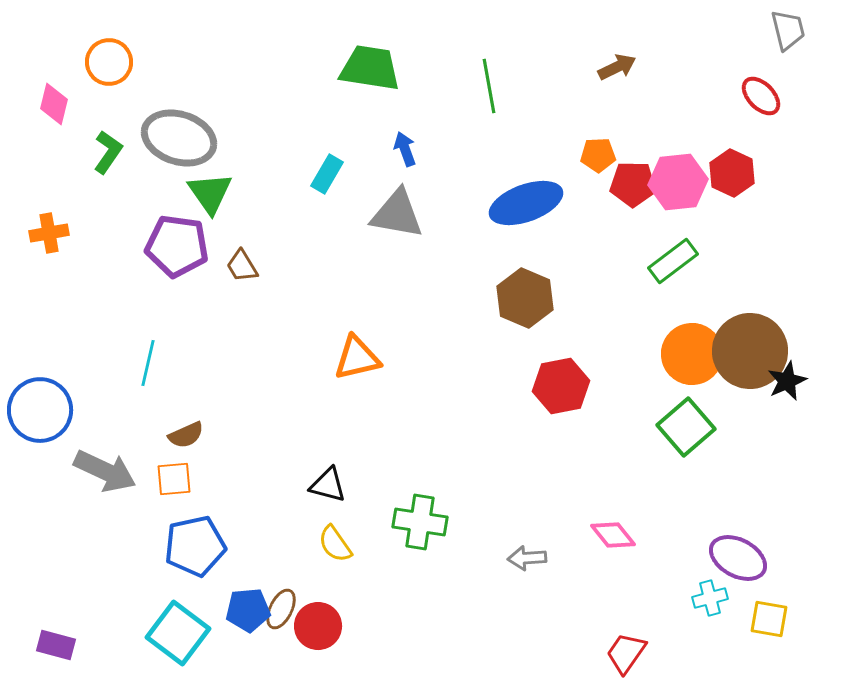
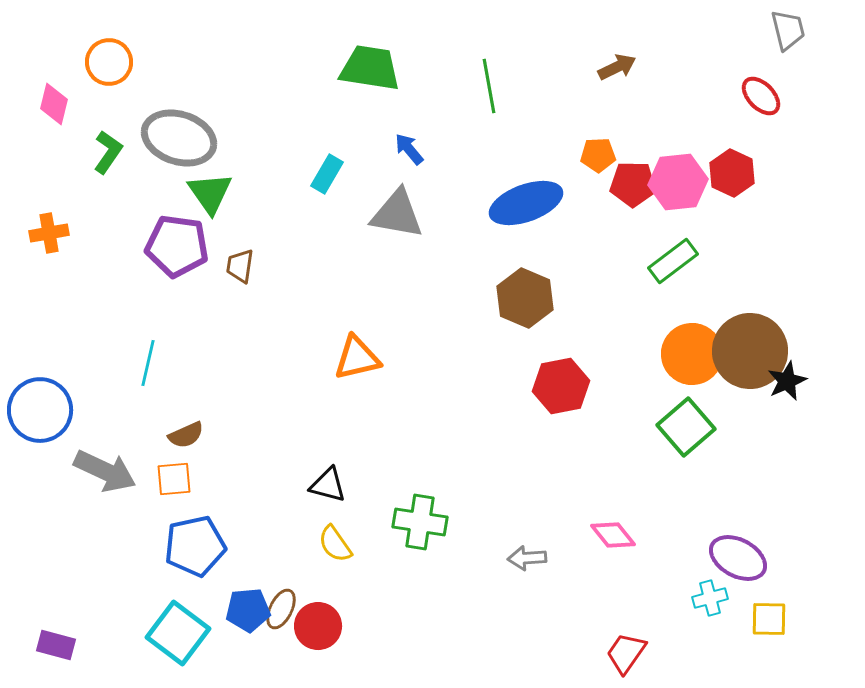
blue arrow at (405, 149): moved 4 px right; rotated 20 degrees counterclockwise
brown trapezoid at (242, 266): moved 2 px left; rotated 39 degrees clockwise
yellow square at (769, 619): rotated 9 degrees counterclockwise
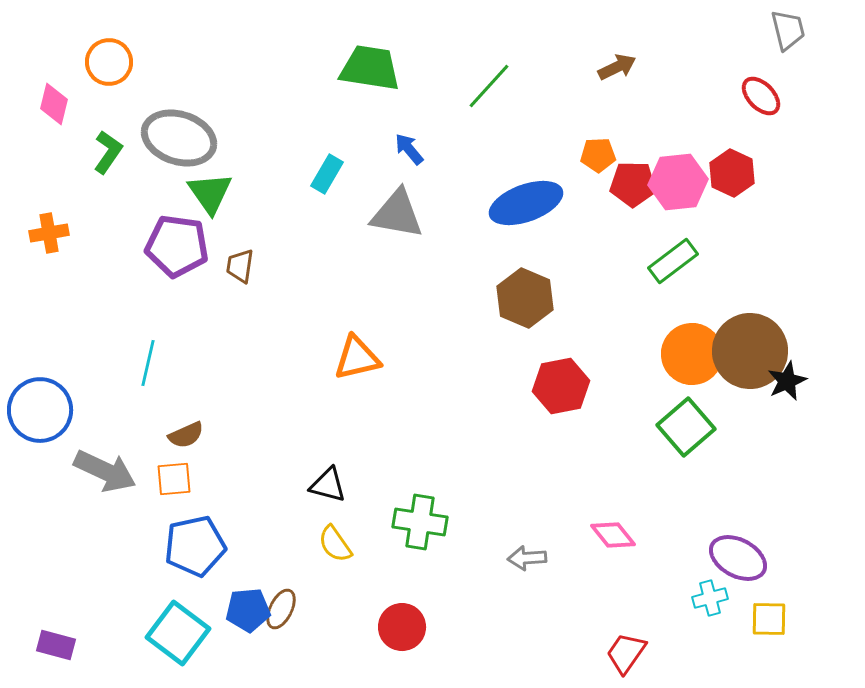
green line at (489, 86): rotated 52 degrees clockwise
red circle at (318, 626): moved 84 px right, 1 px down
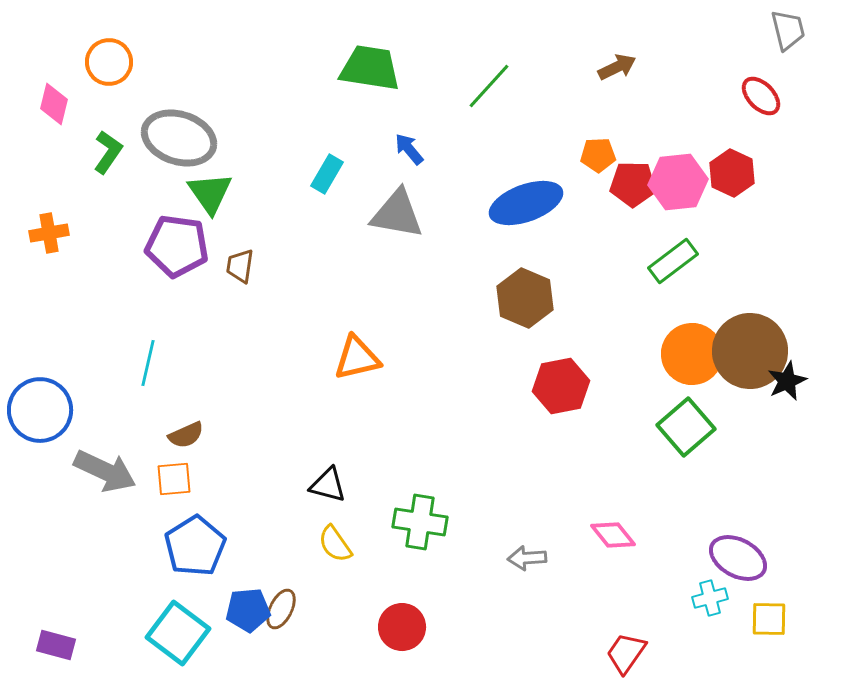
blue pentagon at (195, 546): rotated 20 degrees counterclockwise
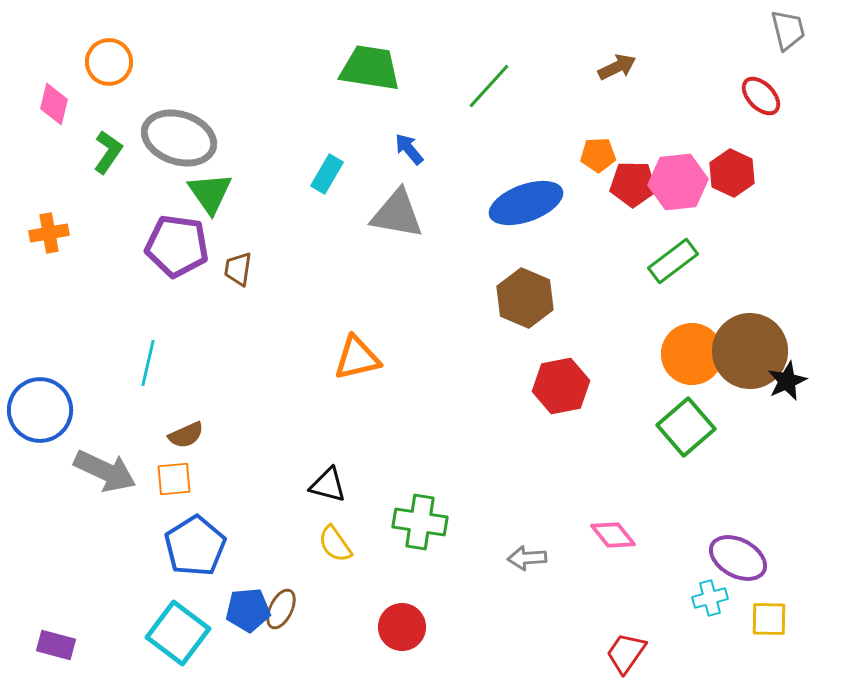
brown trapezoid at (240, 266): moved 2 px left, 3 px down
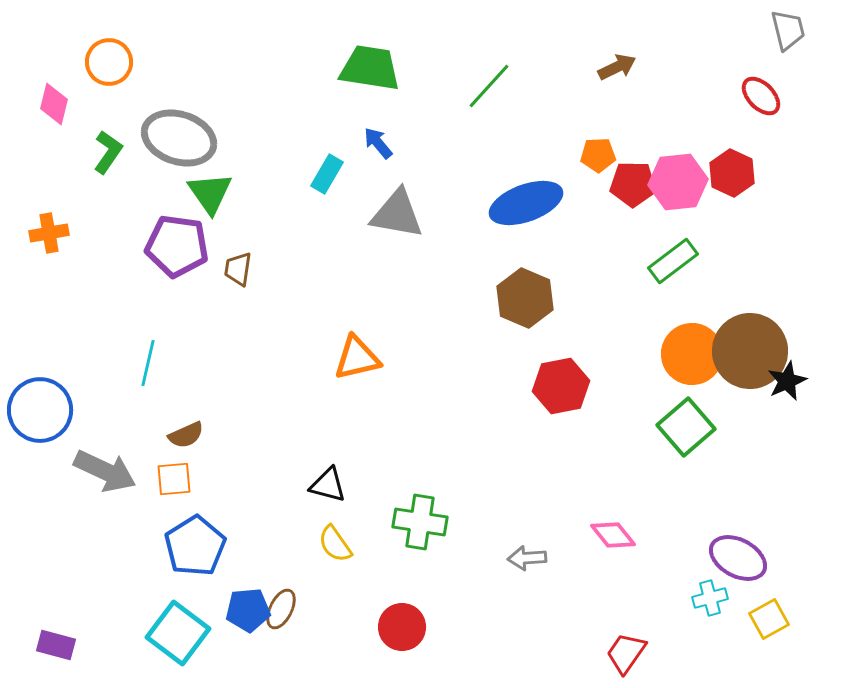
blue arrow at (409, 149): moved 31 px left, 6 px up
yellow square at (769, 619): rotated 30 degrees counterclockwise
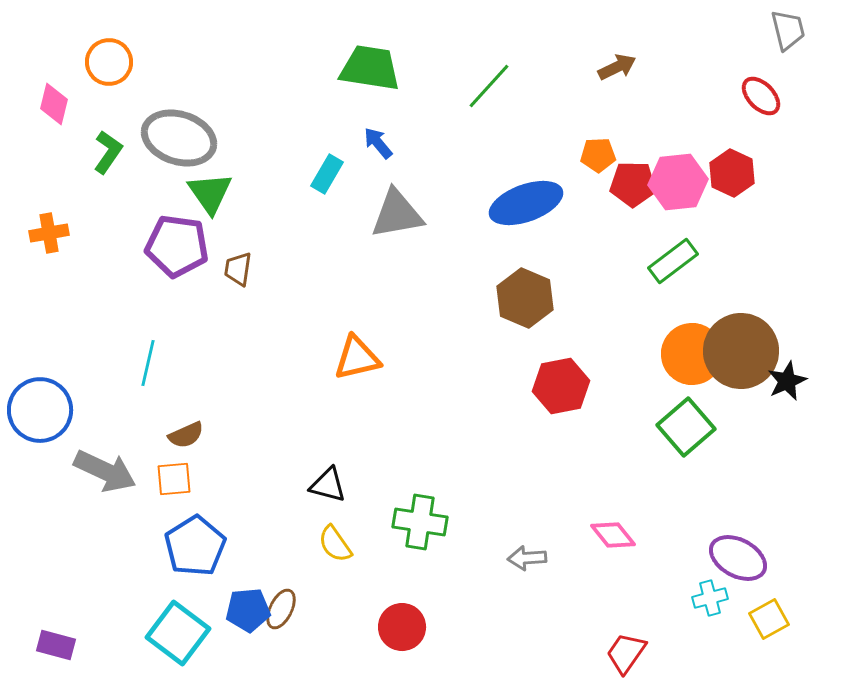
gray triangle at (397, 214): rotated 20 degrees counterclockwise
brown circle at (750, 351): moved 9 px left
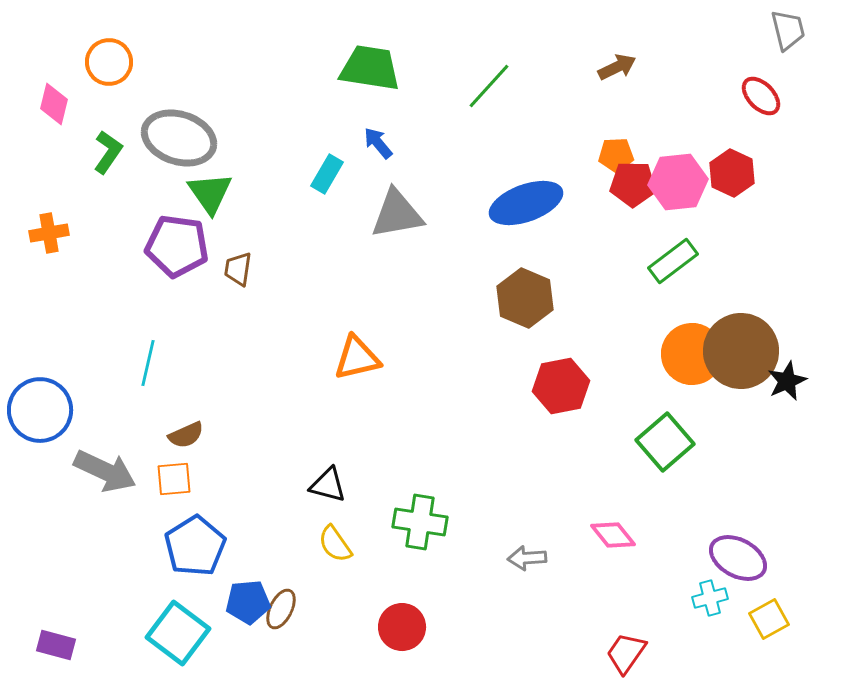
orange pentagon at (598, 155): moved 18 px right
green square at (686, 427): moved 21 px left, 15 px down
blue pentagon at (248, 610): moved 8 px up
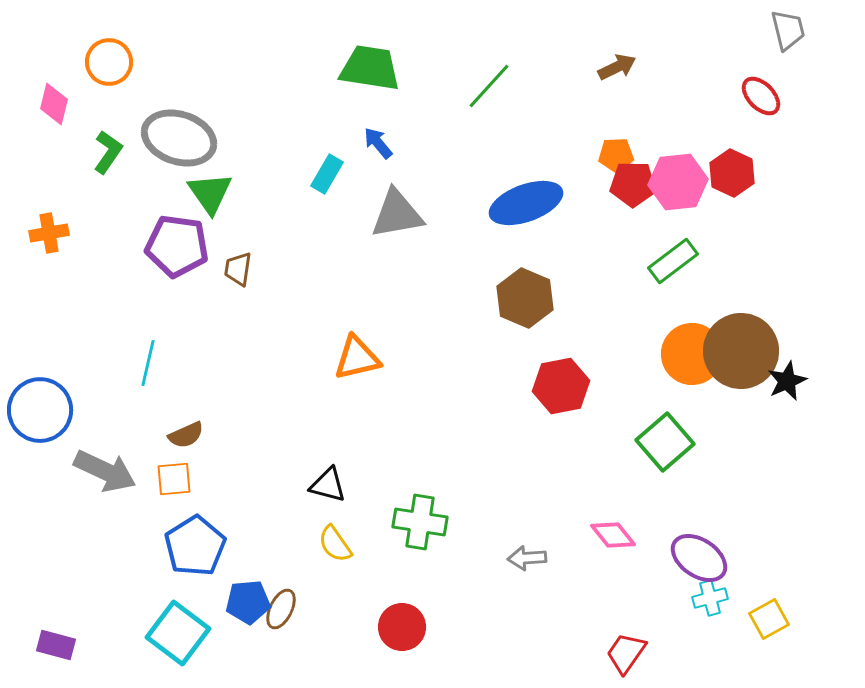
purple ellipse at (738, 558): moved 39 px left; rotated 6 degrees clockwise
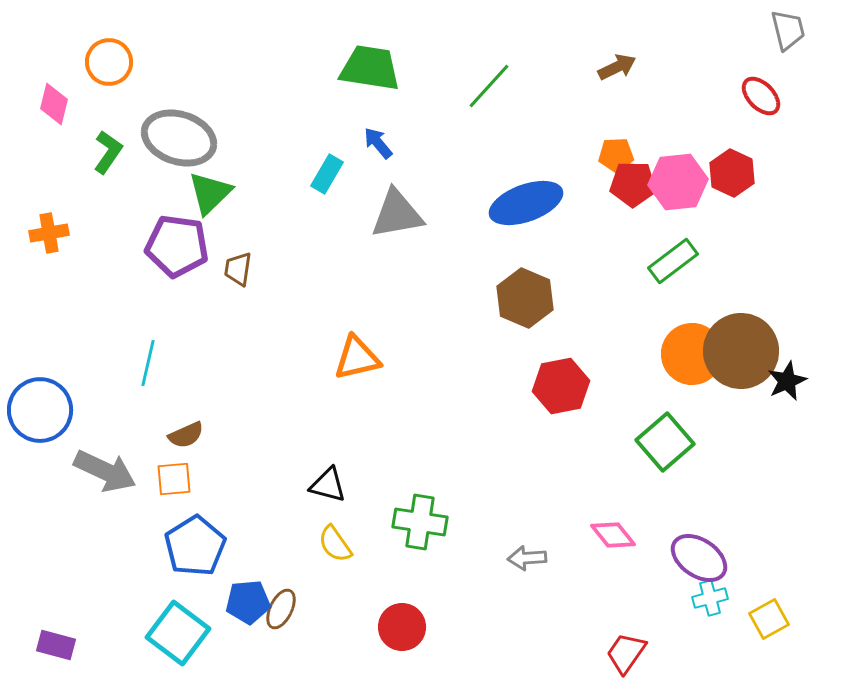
green triangle at (210, 193): rotated 21 degrees clockwise
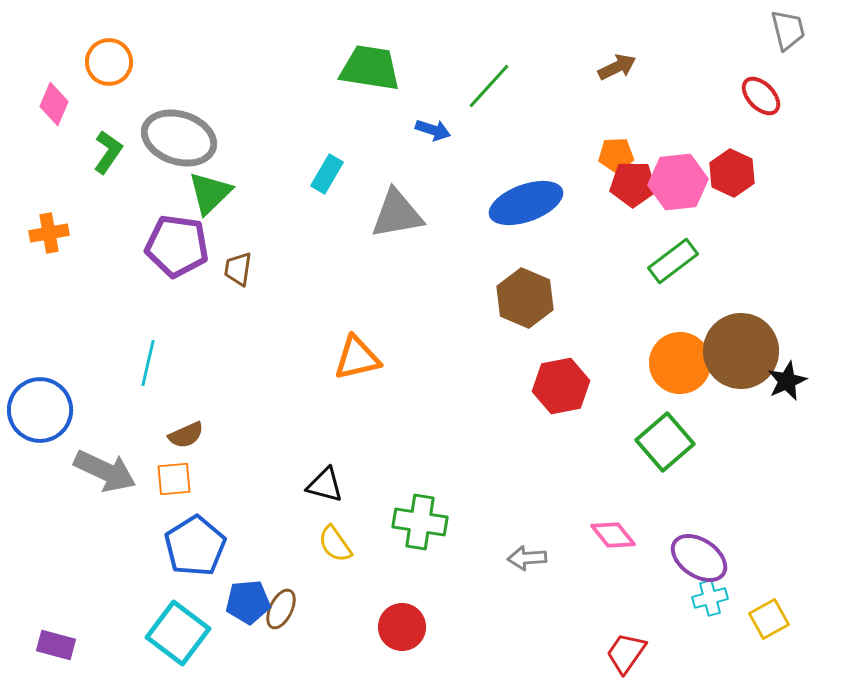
pink diamond at (54, 104): rotated 9 degrees clockwise
blue arrow at (378, 143): moved 55 px right, 13 px up; rotated 148 degrees clockwise
orange circle at (692, 354): moved 12 px left, 9 px down
black triangle at (328, 485): moved 3 px left
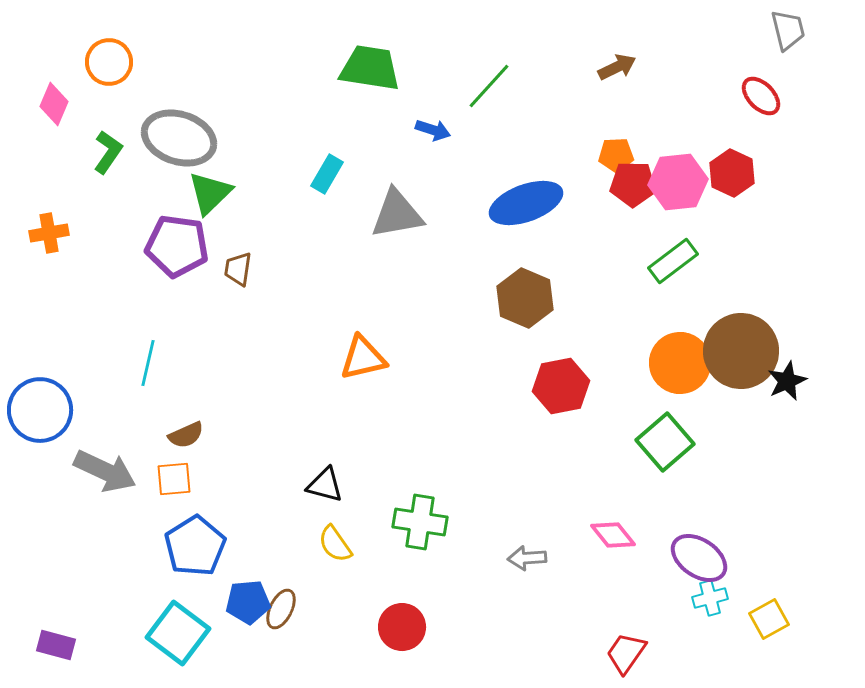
orange triangle at (357, 358): moved 6 px right
